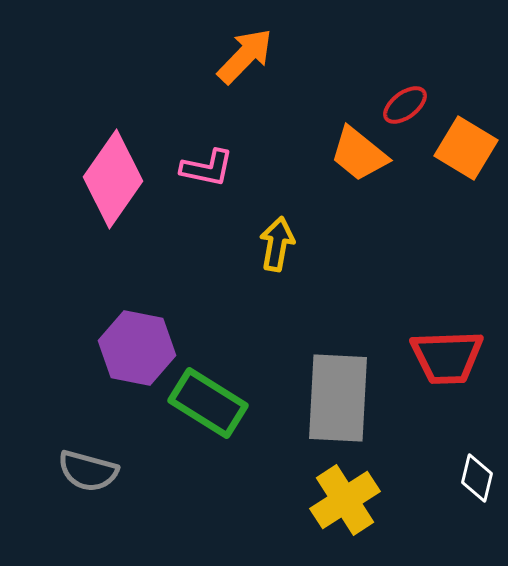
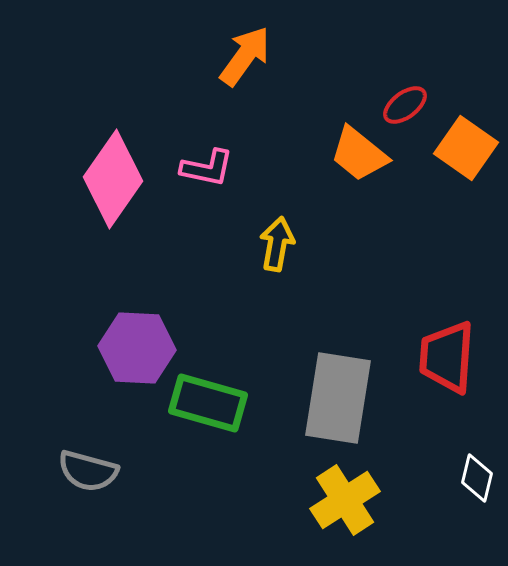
orange arrow: rotated 8 degrees counterclockwise
orange square: rotated 4 degrees clockwise
purple hexagon: rotated 8 degrees counterclockwise
red trapezoid: rotated 96 degrees clockwise
gray rectangle: rotated 6 degrees clockwise
green rectangle: rotated 16 degrees counterclockwise
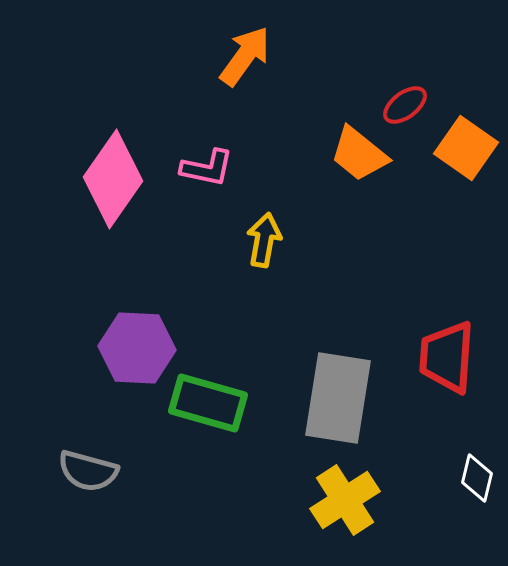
yellow arrow: moved 13 px left, 4 px up
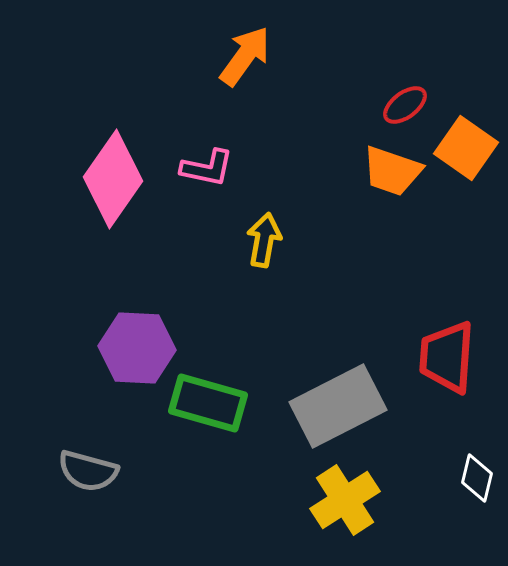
orange trapezoid: moved 33 px right, 17 px down; rotated 20 degrees counterclockwise
gray rectangle: moved 8 px down; rotated 54 degrees clockwise
